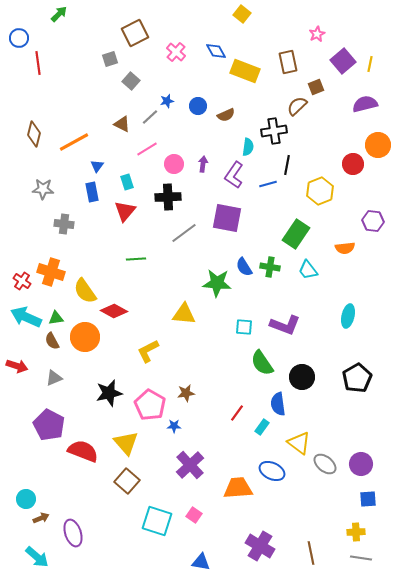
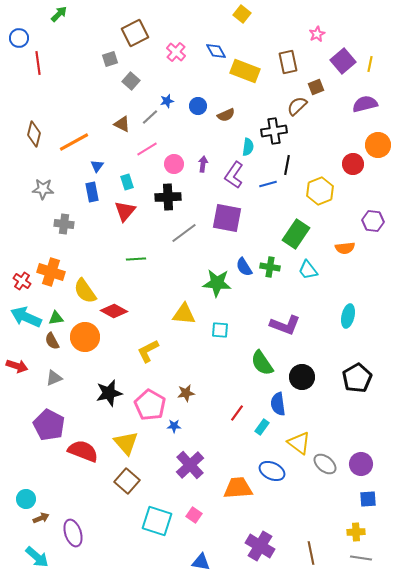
cyan square at (244, 327): moved 24 px left, 3 px down
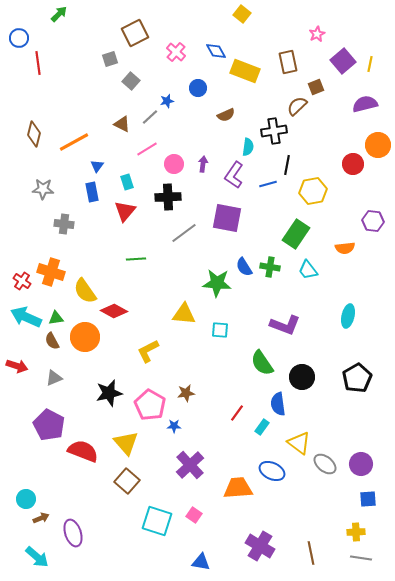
blue circle at (198, 106): moved 18 px up
yellow hexagon at (320, 191): moved 7 px left; rotated 12 degrees clockwise
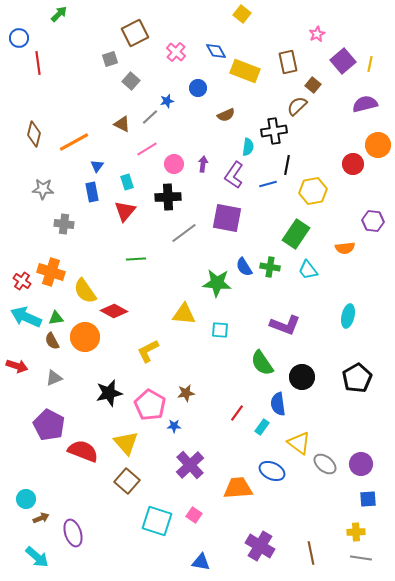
brown square at (316, 87): moved 3 px left, 2 px up; rotated 28 degrees counterclockwise
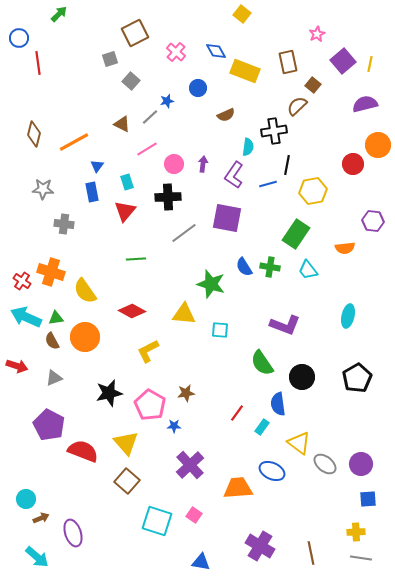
green star at (217, 283): moved 6 px left, 1 px down; rotated 12 degrees clockwise
red diamond at (114, 311): moved 18 px right
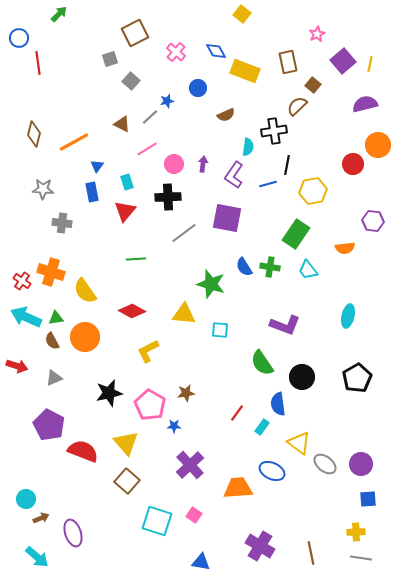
gray cross at (64, 224): moved 2 px left, 1 px up
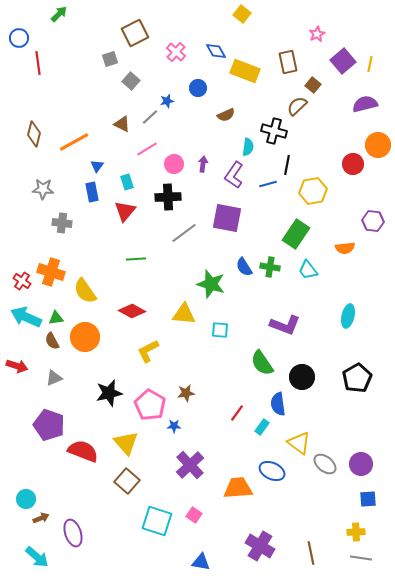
black cross at (274, 131): rotated 25 degrees clockwise
purple pentagon at (49, 425): rotated 8 degrees counterclockwise
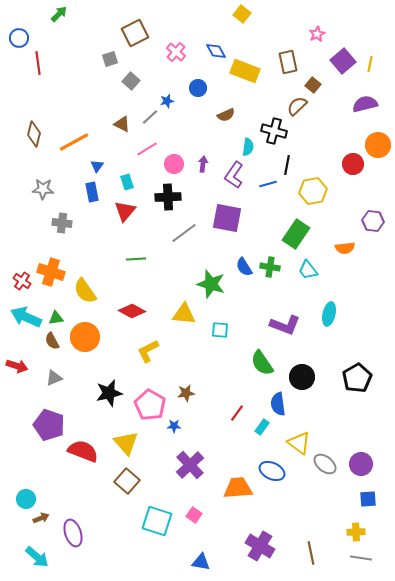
cyan ellipse at (348, 316): moved 19 px left, 2 px up
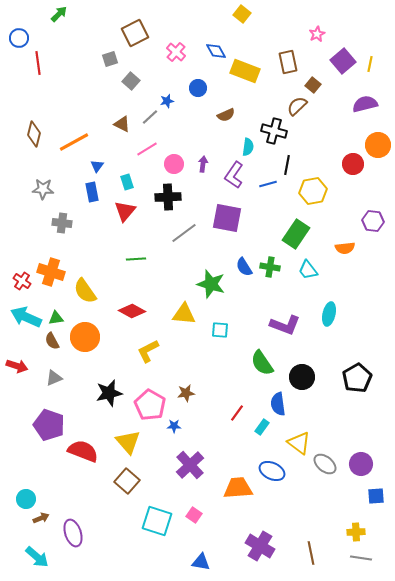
yellow triangle at (126, 443): moved 2 px right, 1 px up
blue square at (368, 499): moved 8 px right, 3 px up
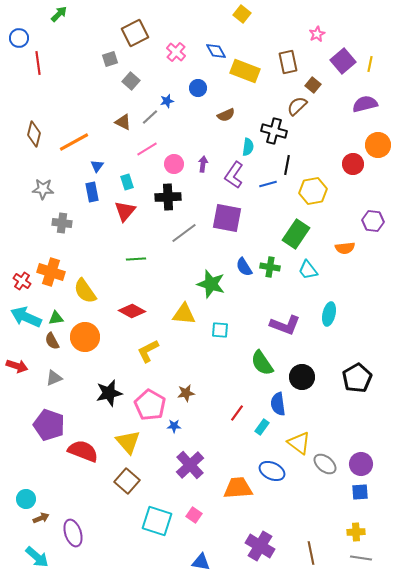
brown triangle at (122, 124): moved 1 px right, 2 px up
blue square at (376, 496): moved 16 px left, 4 px up
